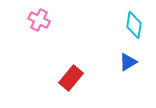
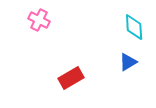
cyan diamond: moved 2 px down; rotated 12 degrees counterclockwise
red rectangle: rotated 20 degrees clockwise
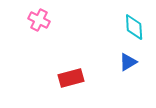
red rectangle: rotated 15 degrees clockwise
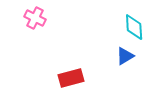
pink cross: moved 4 px left, 2 px up
blue triangle: moved 3 px left, 6 px up
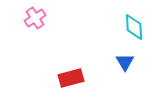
pink cross: rotated 30 degrees clockwise
blue triangle: moved 6 px down; rotated 30 degrees counterclockwise
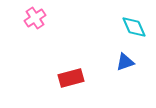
cyan diamond: rotated 20 degrees counterclockwise
blue triangle: rotated 42 degrees clockwise
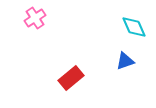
blue triangle: moved 1 px up
red rectangle: rotated 25 degrees counterclockwise
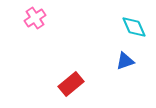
red rectangle: moved 6 px down
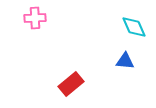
pink cross: rotated 30 degrees clockwise
blue triangle: rotated 24 degrees clockwise
